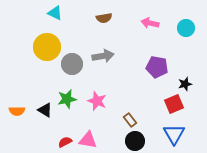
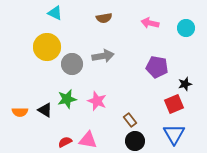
orange semicircle: moved 3 px right, 1 px down
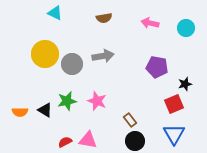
yellow circle: moved 2 px left, 7 px down
green star: moved 2 px down
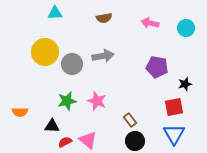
cyan triangle: rotated 28 degrees counterclockwise
yellow circle: moved 2 px up
red square: moved 3 px down; rotated 12 degrees clockwise
black triangle: moved 7 px right, 16 px down; rotated 28 degrees counterclockwise
pink triangle: rotated 30 degrees clockwise
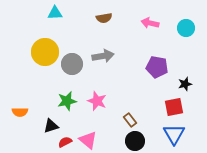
black triangle: moved 1 px left; rotated 21 degrees counterclockwise
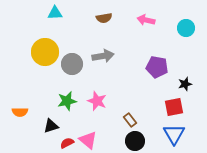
pink arrow: moved 4 px left, 3 px up
red semicircle: moved 2 px right, 1 px down
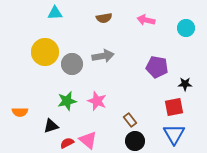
black star: rotated 16 degrees clockwise
